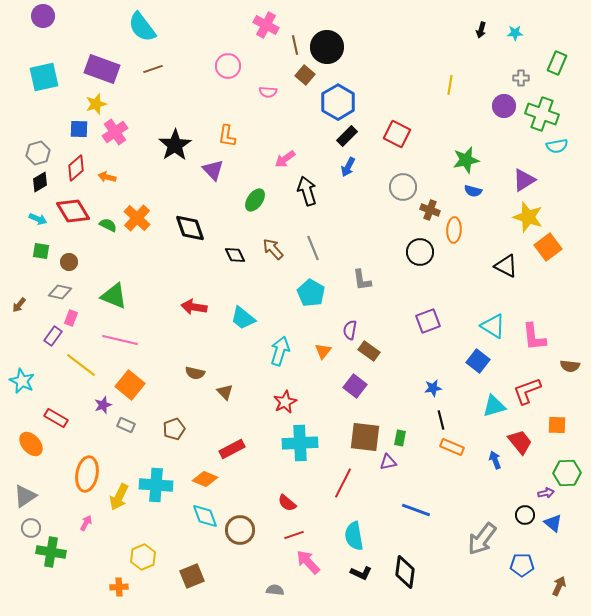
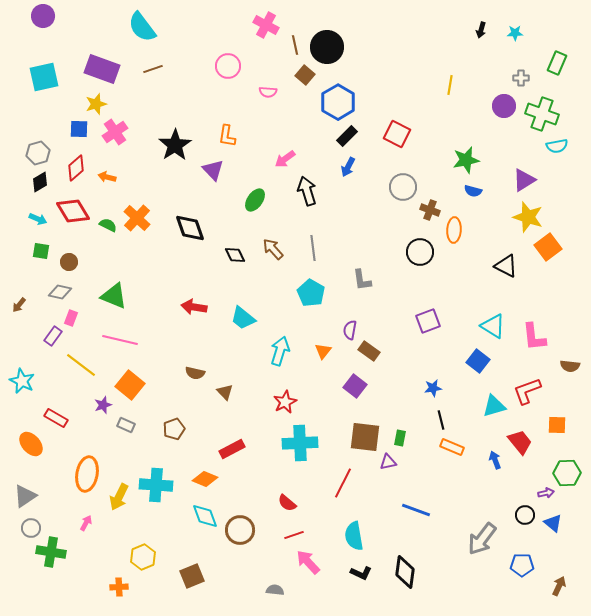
gray line at (313, 248): rotated 15 degrees clockwise
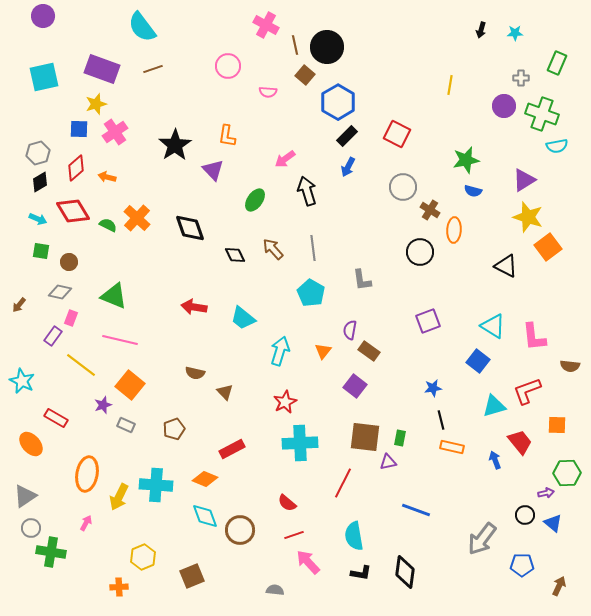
brown cross at (430, 210): rotated 12 degrees clockwise
orange rectangle at (452, 447): rotated 10 degrees counterclockwise
black L-shape at (361, 573): rotated 15 degrees counterclockwise
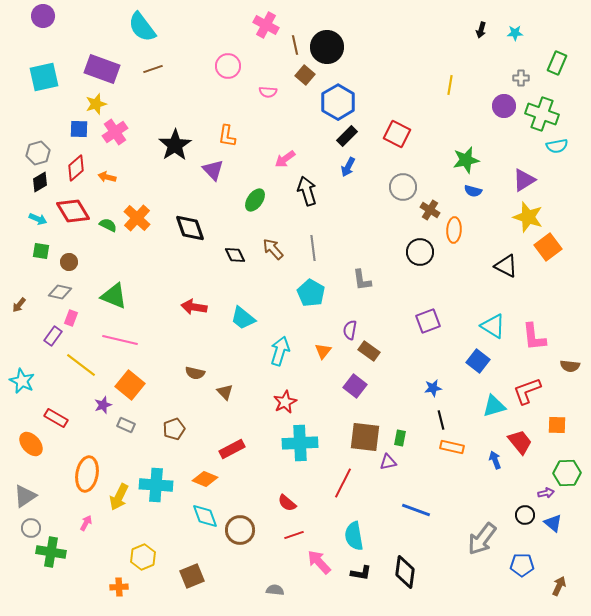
pink arrow at (308, 562): moved 11 px right
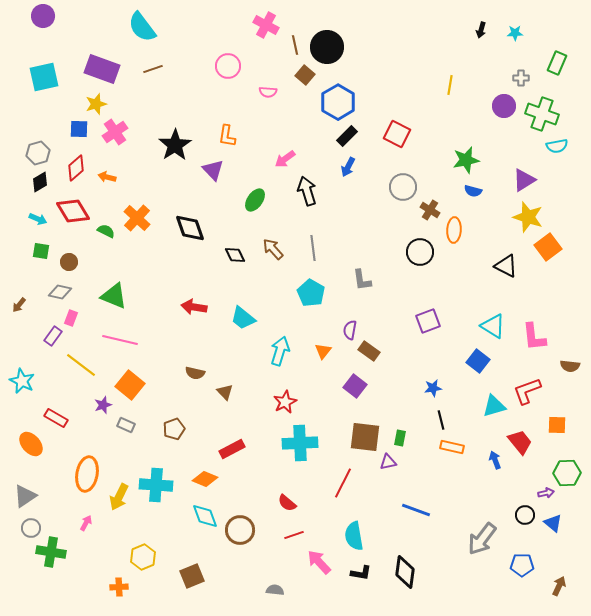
green semicircle at (108, 225): moved 2 px left, 6 px down
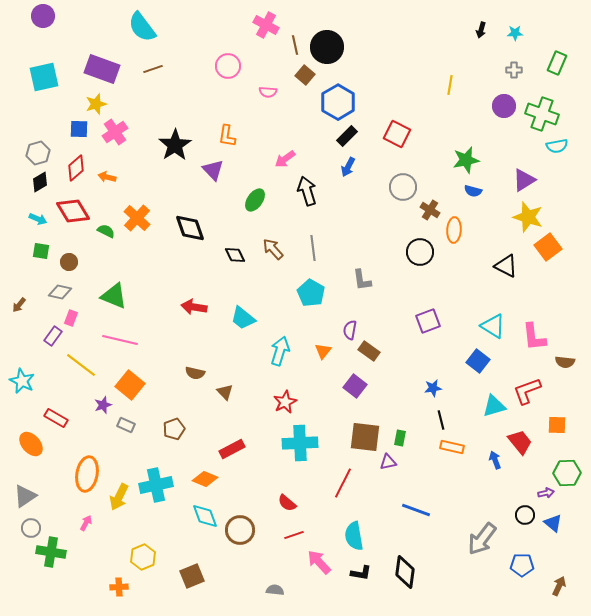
gray cross at (521, 78): moved 7 px left, 8 px up
brown semicircle at (570, 366): moved 5 px left, 4 px up
cyan cross at (156, 485): rotated 16 degrees counterclockwise
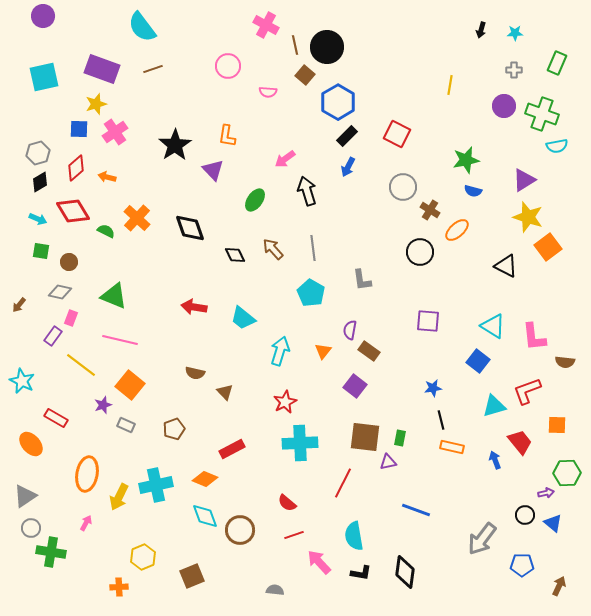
orange ellipse at (454, 230): moved 3 px right; rotated 45 degrees clockwise
purple square at (428, 321): rotated 25 degrees clockwise
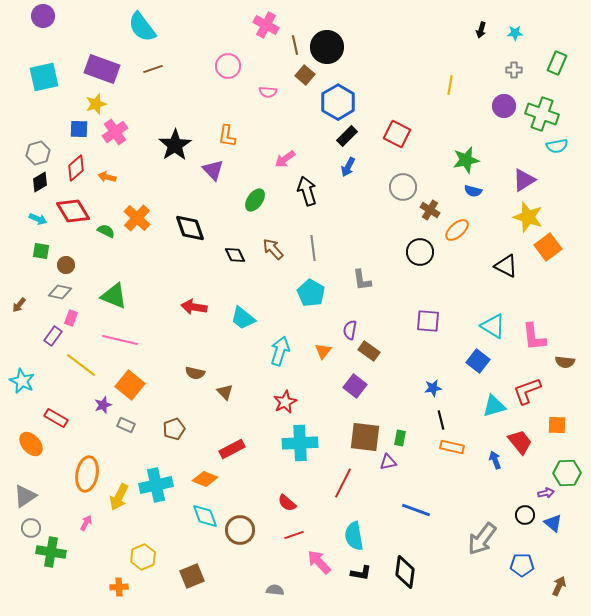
brown circle at (69, 262): moved 3 px left, 3 px down
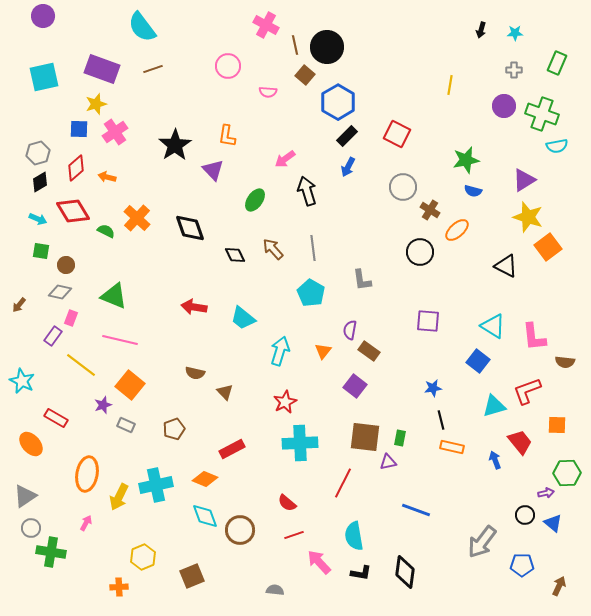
gray arrow at (482, 539): moved 3 px down
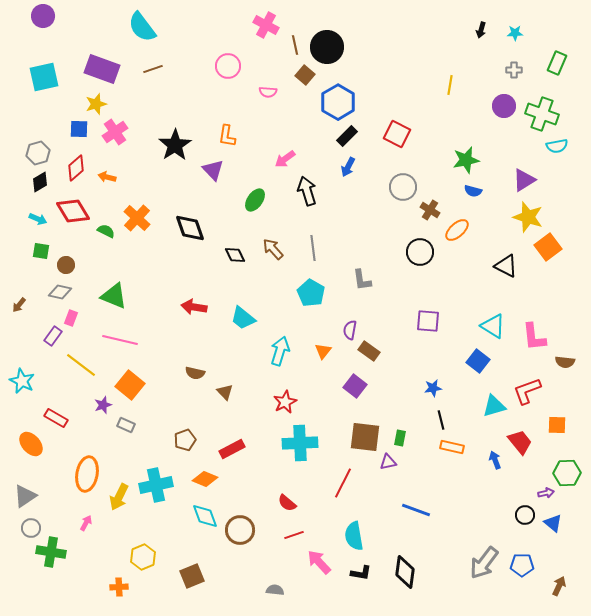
brown pentagon at (174, 429): moved 11 px right, 11 px down
gray arrow at (482, 542): moved 2 px right, 21 px down
